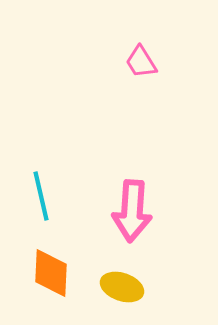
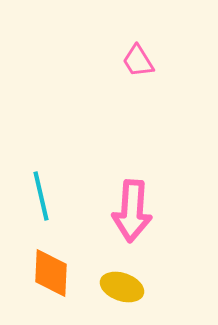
pink trapezoid: moved 3 px left, 1 px up
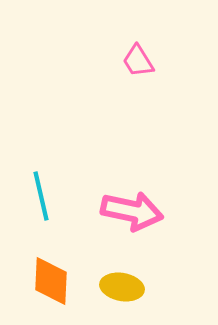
pink arrow: rotated 82 degrees counterclockwise
orange diamond: moved 8 px down
yellow ellipse: rotated 9 degrees counterclockwise
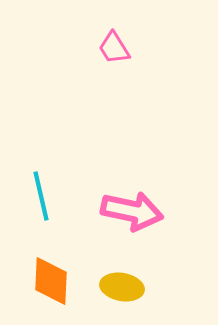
pink trapezoid: moved 24 px left, 13 px up
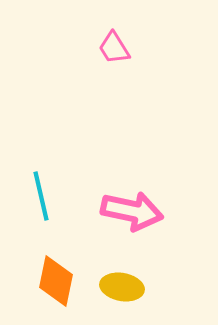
orange diamond: moved 5 px right; rotated 9 degrees clockwise
